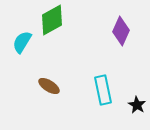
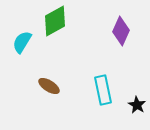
green diamond: moved 3 px right, 1 px down
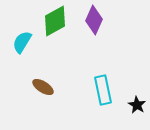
purple diamond: moved 27 px left, 11 px up
brown ellipse: moved 6 px left, 1 px down
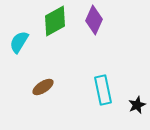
cyan semicircle: moved 3 px left
brown ellipse: rotated 65 degrees counterclockwise
black star: rotated 18 degrees clockwise
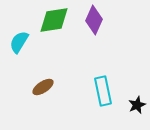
green diamond: moved 1 px left, 1 px up; rotated 20 degrees clockwise
cyan rectangle: moved 1 px down
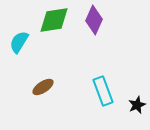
cyan rectangle: rotated 8 degrees counterclockwise
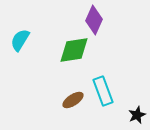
green diamond: moved 20 px right, 30 px down
cyan semicircle: moved 1 px right, 2 px up
brown ellipse: moved 30 px right, 13 px down
black star: moved 10 px down
